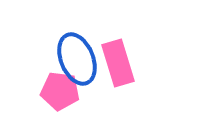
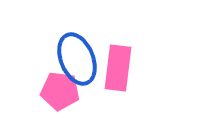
pink rectangle: moved 5 px down; rotated 24 degrees clockwise
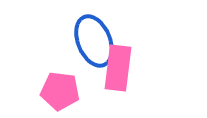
blue ellipse: moved 17 px right, 18 px up
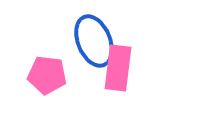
pink pentagon: moved 13 px left, 16 px up
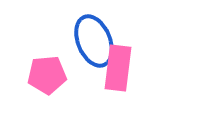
pink pentagon: rotated 12 degrees counterclockwise
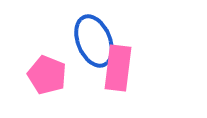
pink pentagon: rotated 27 degrees clockwise
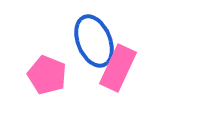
pink rectangle: rotated 18 degrees clockwise
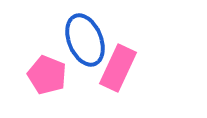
blue ellipse: moved 9 px left, 1 px up
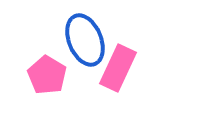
pink pentagon: rotated 9 degrees clockwise
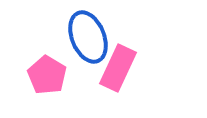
blue ellipse: moved 3 px right, 3 px up
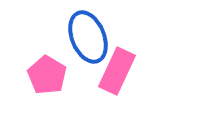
pink rectangle: moved 1 px left, 3 px down
